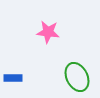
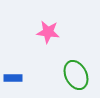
green ellipse: moved 1 px left, 2 px up
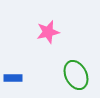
pink star: rotated 20 degrees counterclockwise
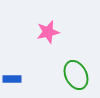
blue rectangle: moved 1 px left, 1 px down
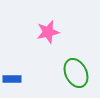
green ellipse: moved 2 px up
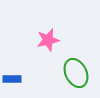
pink star: moved 8 px down
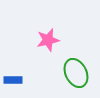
blue rectangle: moved 1 px right, 1 px down
